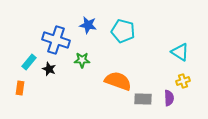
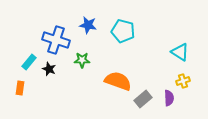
gray rectangle: rotated 42 degrees counterclockwise
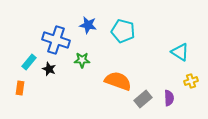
yellow cross: moved 8 px right
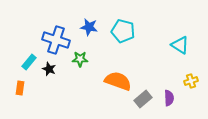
blue star: moved 1 px right, 2 px down
cyan triangle: moved 7 px up
green star: moved 2 px left, 1 px up
